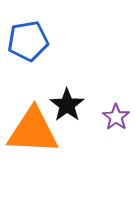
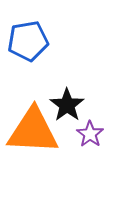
purple star: moved 26 px left, 17 px down
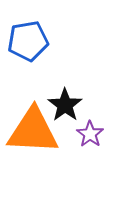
black star: moved 2 px left
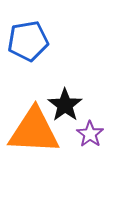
orange triangle: moved 1 px right
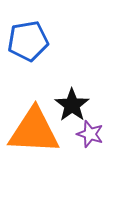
black star: moved 7 px right
purple star: rotated 16 degrees counterclockwise
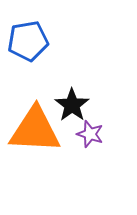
orange triangle: moved 1 px right, 1 px up
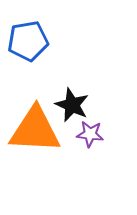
black star: rotated 12 degrees counterclockwise
purple star: rotated 12 degrees counterclockwise
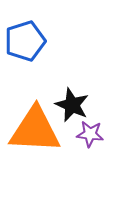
blue pentagon: moved 3 px left; rotated 9 degrees counterclockwise
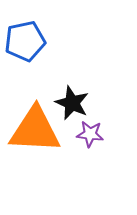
blue pentagon: rotated 6 degrees clockwise
black star: moved 2 px up
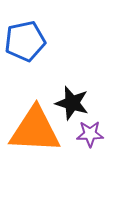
black star: rotated 8 degrees counterclockwise
purple star: rotated 8 degrees counterclockwise
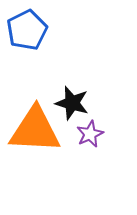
blue pentagon: moved 2 px right, 11 px up; rotated 15 degrees counterclockwise
purple star: rotated 24 degrees counterclockwise
